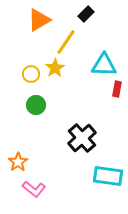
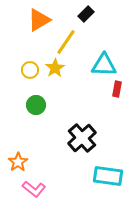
yellow circle: moved 1 px left, 4 px up
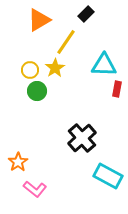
green circle: moved 1 px right, 14 px up
cyan rectangle: rotated 20 degrees clockwise
pink L-shape: moved 1 px right
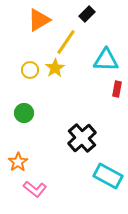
black rectangle: moved 1 px right
cyan triangle: moved 2 px right, 5 px up
green circle: moved 13 px left, 22 px down
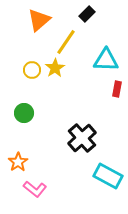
orange triangle: rotated 10 degrees counterclockwise
yellow circle: moved 2 px right
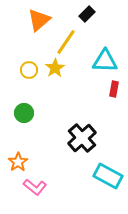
cyan triangle: moved 1 px left, 1 px down
yellow circle: moved 3 px left
red rectangle: moved 3 px left
pink L-shape: moved 2 px up
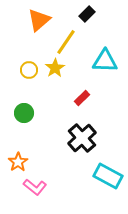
red rectangle: moved 32 px left, 9 px down; rotated 35 degrees clockwise
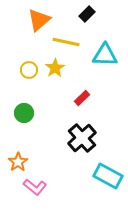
yellow line: rotated 68 degrees clockwise
cyan triangle: moved 6 px up
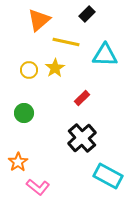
pink L-shape: moved 3 px right
